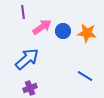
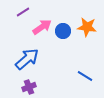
purple line: rotated 64 degrees clockwise
orange star: moved 6 px up
purple cross: moved 1 px left, 1 px up
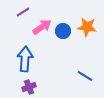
blue arrow: moved 2 px left; rotated 45 degrees counterclockwise
